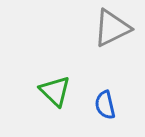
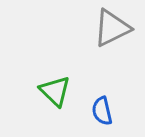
blue semicircle: moved 3 px left, 6 px down
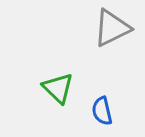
green triangle: moved 3 px right, 3 px up
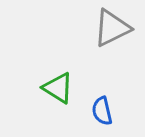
green triangle: rotated 12 degrees counterclockwise
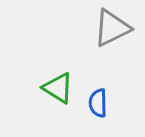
blue semicircle: moved 4 px left, 8 px up; rotated 12 degrees clockwise
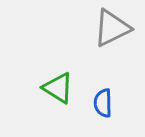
blue semicircle: moved 5 px right
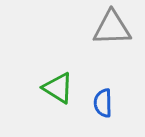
gray triangle: rotated 24 degrees clockwise
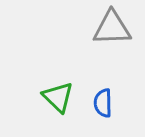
green triangle: moved 9 px down; rotated 12 degrees clockwise
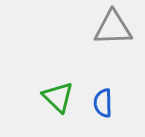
gray triangle: moved 1 px right
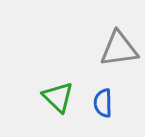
gray triangle: moved 6 px right, 21 px down; rotated 6 degrees counterclockwise
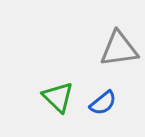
blue semicircle: rotated 128 degrees counterclockwise
